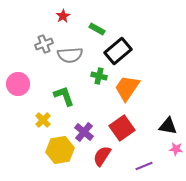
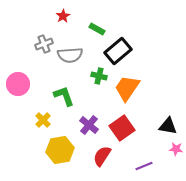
purple cross: moved 5 px right, 7 px up
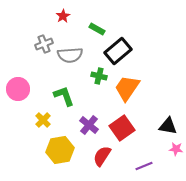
pink circle: moved 5 px down
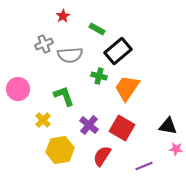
red square: rotated 25 degrees counterclockwise
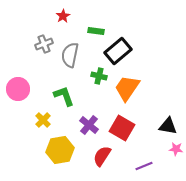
green rectangle: moved 1 px left, 2 px down; rotated 21 degrees counterclockwise
gray semicircle: rotated 105 degrees clockwise
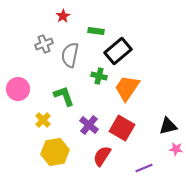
black triangle: rotated 24 degrees counterclockwise
yellow hexagon: moved 5 px left, 2 px down
purple line: moved 2 px down
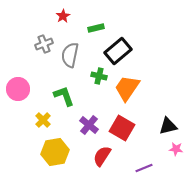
green rectangle: moved 3 px up; rotated 21 degrees counterclockwise
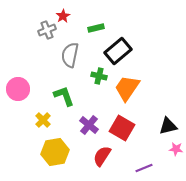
gray cross: moved 3 px right, 14 px up
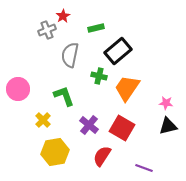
pink star: moved 10 px left, 46 px up
purple line: rotated 42 degrees clockwise
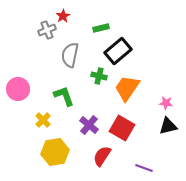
green rectangle: moved 5 px right
